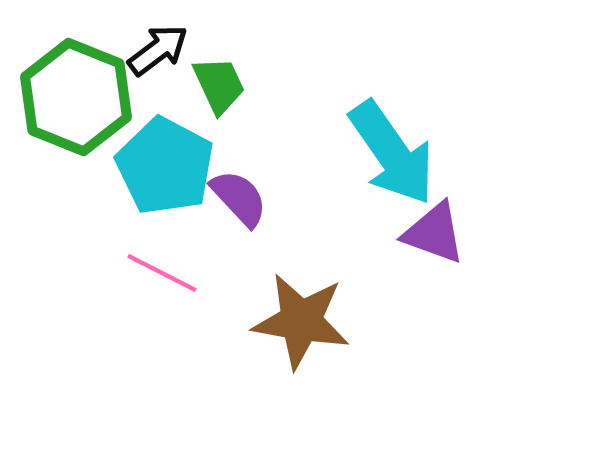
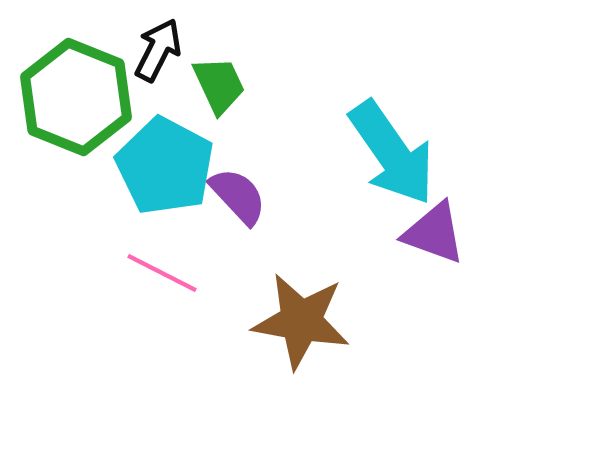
black arrow: rotated 26 degrees counterclockwise
purple semicircle: moved 1 px left, 2 px up
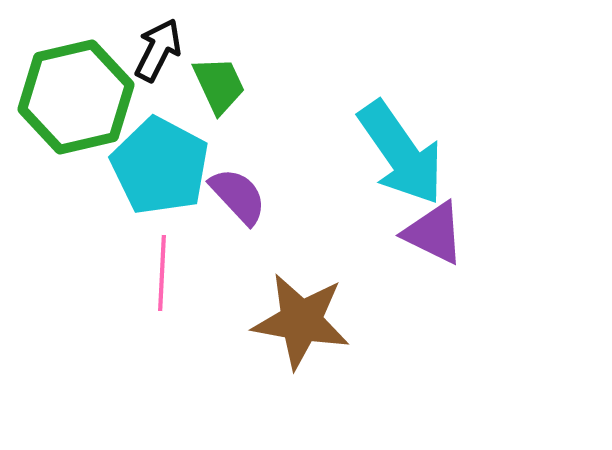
green hexagon: rotated 25 degrees clockwise
cyan arrow: moved 9 px right
cyan pentagon: moved 5 px left
purple triangle: rotated 6 degrees clockwise
pink line: rotated 66 degrees clockwise
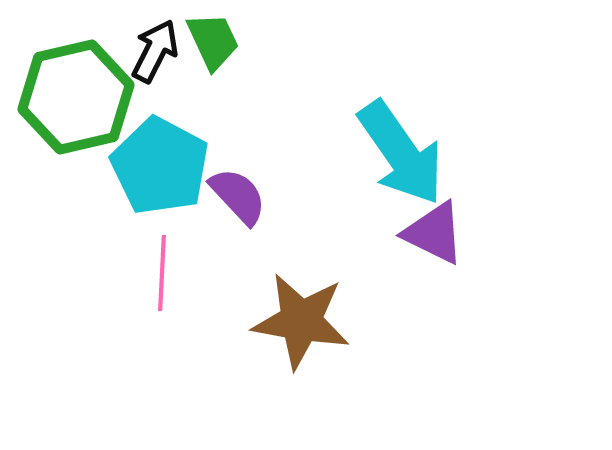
black arrow: moved 3 px left, 1 px down
green trapezoid: moved 6 px left, 44 px up
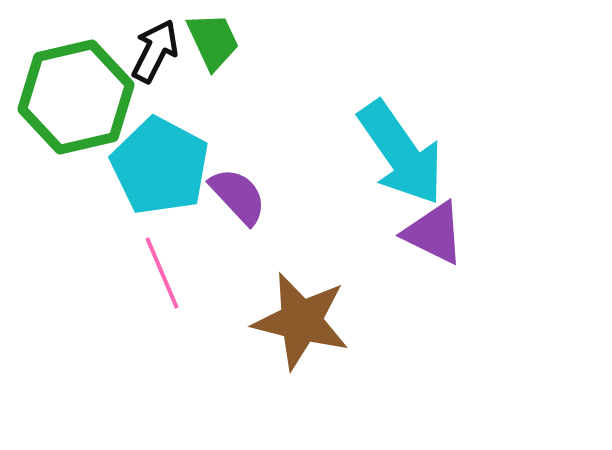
pink line: rotated 26 degrees counterclockwise
brown star: rotated 4 degrees clockwise
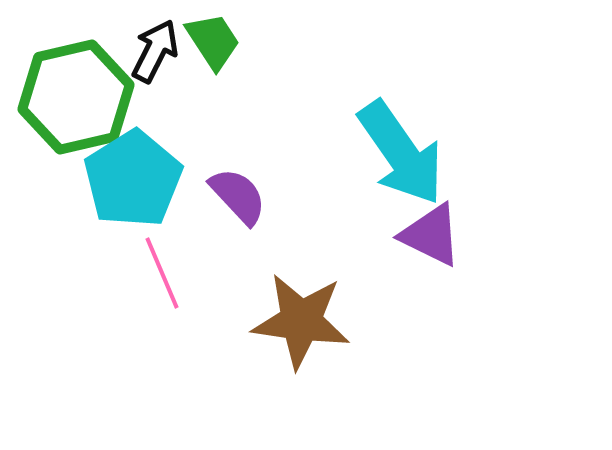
green trapezoid: rotated 8 degrees counterclockwise
cyan pentagon: moved 27 px left, 13 px down; rotated 12 degrees clockwise
purple triangle: moved 3 px left, 2 px down
brown star: rotated 6 degrees counterclockwise
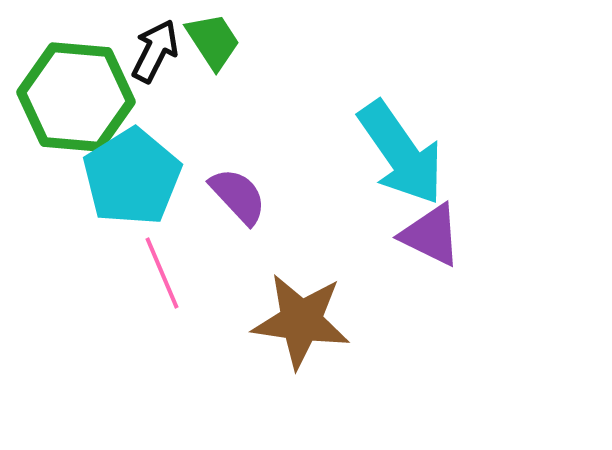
green hexagon: rotated 18 degrees clockwise
cyan pentagon: moved 1 px left, 2 px up
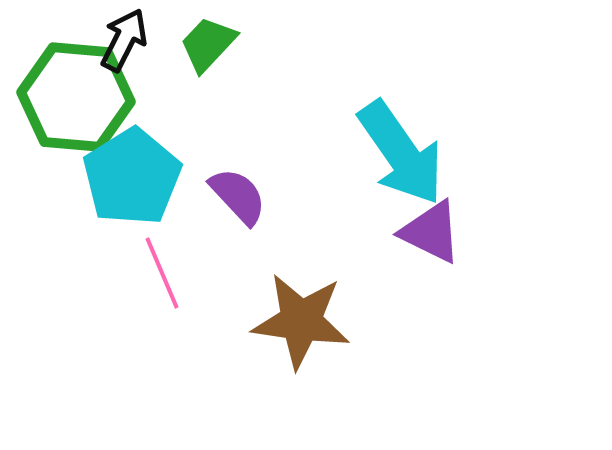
green trapezoid: moved 5 px left, 3 px down; rotated 104 degrees counterclockwise
black arrow: moved 31 px left, 11 px up
purple triangle: moved 3 px up
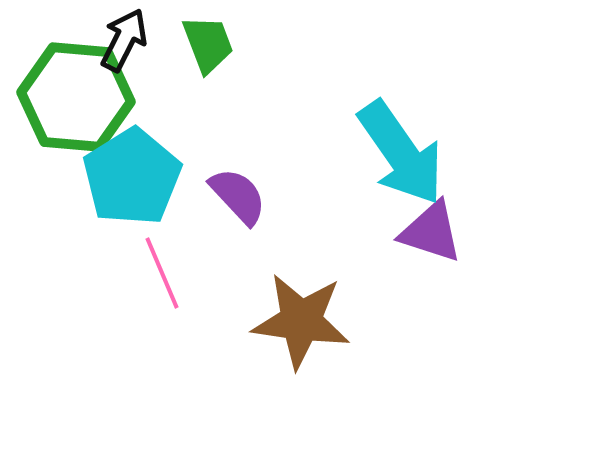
green trapezoid: rotated 116 degrees clockwise
purple triangle: rotated 8 degrees counterclockwise
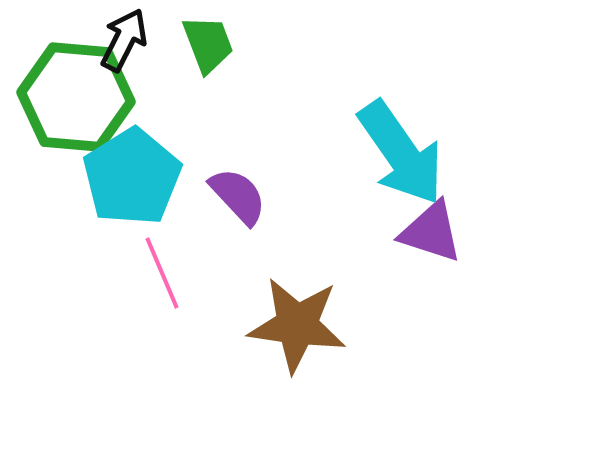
brown star: moved 4 px left, 4 px down
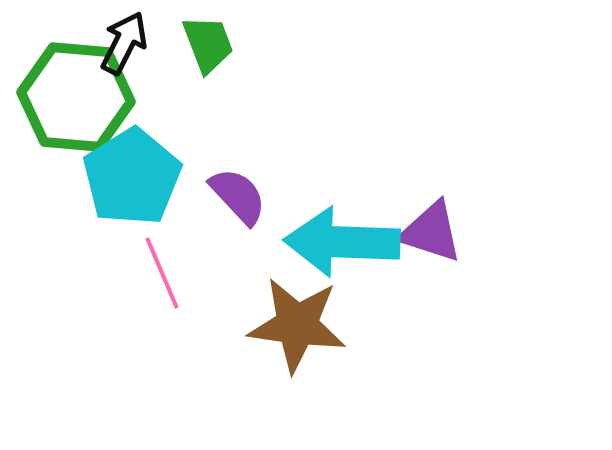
black arrow: moved 3 px down
cyan arrow: moved 59 px left, 89 px down; rotated 127 degrees clockwise
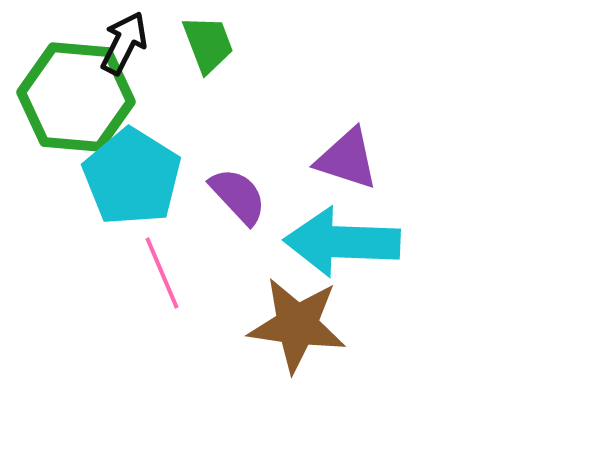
cyan pentagon: rotated 8 degrees counterclockwise
purple triangle: moved 84 px left, 73 px up
